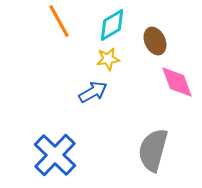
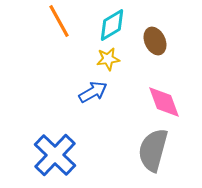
pink diamond: moved 13 px left, 20 px down
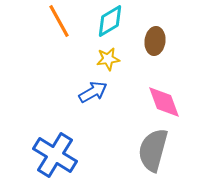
cyan diamond: moved 2 px left, 4 px up
brown ellipse: rotated 32 degrees clockwise
blue cross: rotated 12 degrees counterclockwise
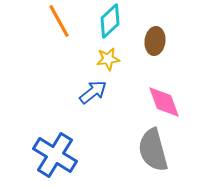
cyan diamond: rotated 12 degrees counterclockwise
blue arrow: rotated 8 degrees counterclockwise
gray semicircle: rotated 30 degrees counterclockwise
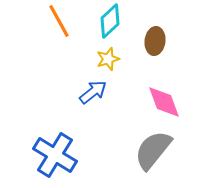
yellow star: rotated 10 degrees counterclockwise
gray semicircle: rotated 54 degrees clockwise
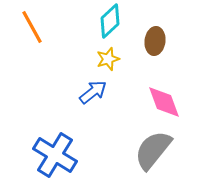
orange line: moved 27 px left, 6 px down
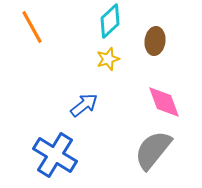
blue arrow: moved 9 px left, 13 px down
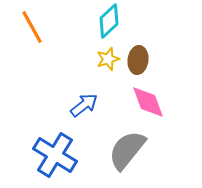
cyan diamond: moved 1 px left
brown ellipse: moved 17 px left, 19 px down
pink diamond: moved 16 px left
gray semicircle: moved 26 px left
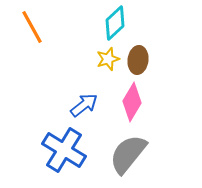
cyan diamond: moved 6 px right, 2 px down
pink diamond: moved 16 px left; rotated 51 degrees clockwise
gray semicircle: moved 1 px right, 4 px down
blue cross: moved 9 px right, 5 px up
